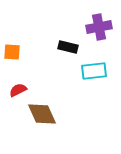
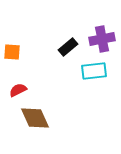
purple cross: moved 3 px right, 12 px down
black rectangle: rotated 54 degrees counterclockwise
brown diamond: moved 7 px left, 4 px down
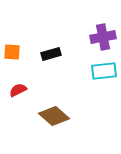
purple cross: moved 1 px right, 2 px up
black rectangle: moved 17 px left, 7 px down; rotated 24 degrees clockwise
cyan rectangle: moved 10 px right
brown diamond: moved 19 px right, 2 px up; rotated 24 degrees counterclockwise
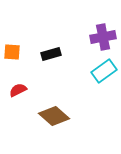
cyan rectangle: rotated 30 degrees counterclockwise
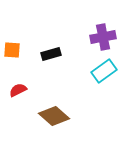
orange square: moved 2 px up
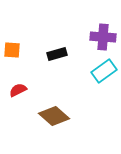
purple cross: rotated 15 degrees clockwise
black rectangle: moved 6 px right
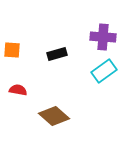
red semicircle: rotated 36 degrees clockwise
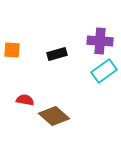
purple cross: moved 3 px left, 4 px down
red semicircle: moved 7 px right, 10 px down
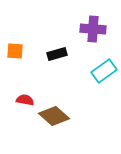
purple cross: moved 7 px left, 12 px up
orange square: moved 3 px right, 1 px down
